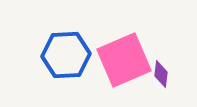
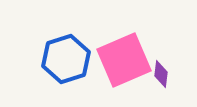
blue hexagon: moved 4 px down; rotated 15 degrees counterclockwise
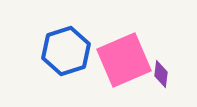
blue hexagon: moved 8 px up
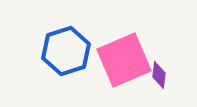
purple diamond: moved 2 px left, 1 px down
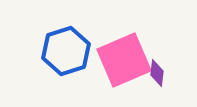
purple diamond: moved 2 px left, 2 px up
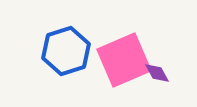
purple diamond: rotated 36 degrees counterclockwise
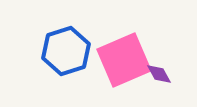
purple diamond: moved 2 px right, 1 px down
